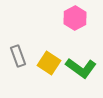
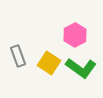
pink hexagon: moved 17 px down
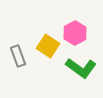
pink hexagon: moved 2 px up
yellow square: moved 1 px left, 17 px up
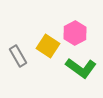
gray rectangle: rotated 10 degrees counterclockwise
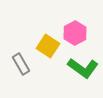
gray rectangle: moved 3 px right, 8 px down
green L-shape: moved 2 px right
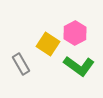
yellow square: moved 2 px up
green L-shape: moved 4 px left, 2 px up
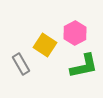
yellow square: moved 3 px left, 1 px down
green L-shape: moved 5 px right; rotated 48 degrees counterclockwise
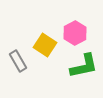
gray rectangle: moved 3 px left, 3 px up
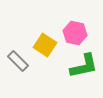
pink hexagon: rotated 20 degrees counterclockwise
gray rectangle: rotated 15 degrees counterclockwise
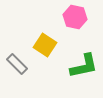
pink hexagon: moved 16 px up
gray rectangle: moved 1 px left, 3 px down
